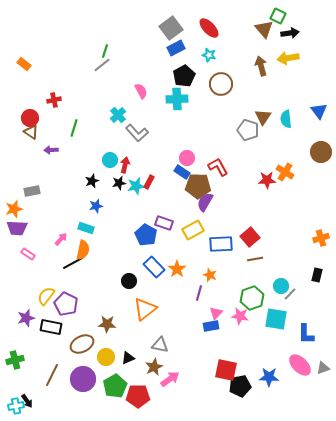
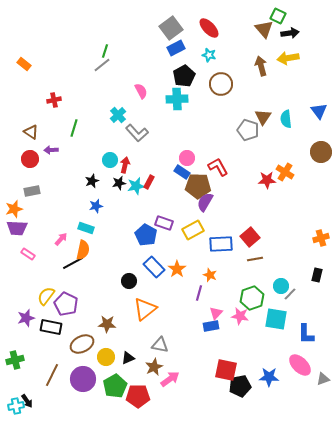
red circle at (30, 118): moved 41 px down
gray triangle at (323, 368): moved 11 px down
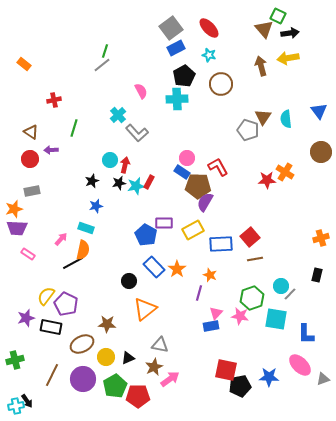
purple rectangle at (164, 223): rotated 18 degrees counterclockwise
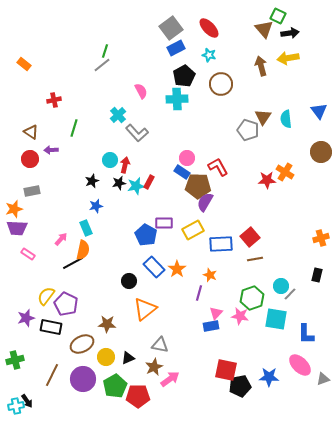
cyan rectangle at (86, 228): rotated 49 degrees clockwise
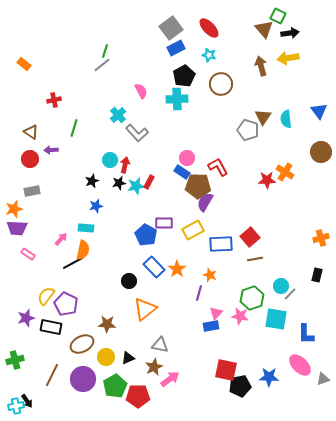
cyan rectangle at (86, 228): rotated 63 degrees counterclockwise
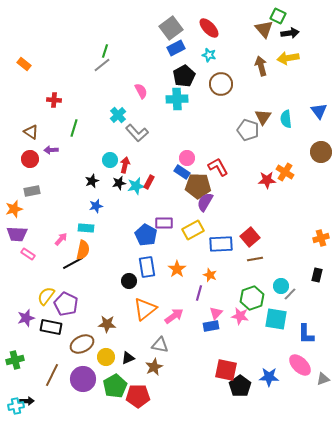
red cross at (54, 100): rotated 16 degrees clockwise
purple trapezoid at (17, 228): moved 6 px down
blue rectangle at (154, 267): moved 7 px left; rotated 35 degrees clockwise
pink arrow at (170, 379): moved 4 px right, 63 px up
black pentagon at (240, 386): rotated 25 degrees counterclockwise
black arrow at (27, 401): rotated 56 degrees counterclockwise
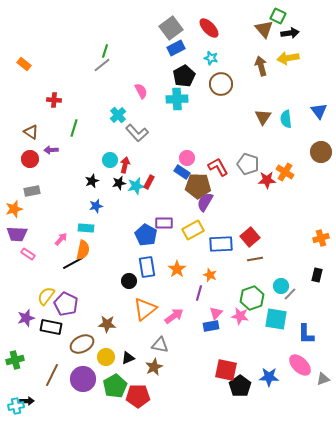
cyan star at (209, 55): moved 2 px right, 3 px down
gray pentagon at (248, 130): moved 34 px down
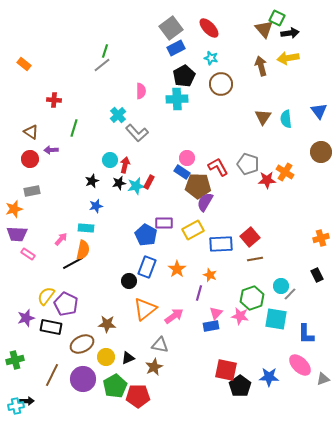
green square at (278, 16): moved 1 px left, 2 px down
pink semicircle at (141, 91): rotated 28 degrees clockwise
blue rectangle at (147, 267): rotated 30 degrees clockwise
black rectangle at (317, 275): rotated 40 degrees counterclockwise
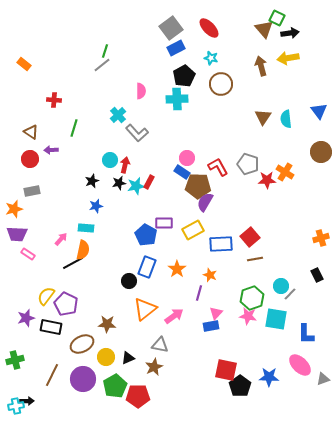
pink star at (240, 316): moved 8 px right
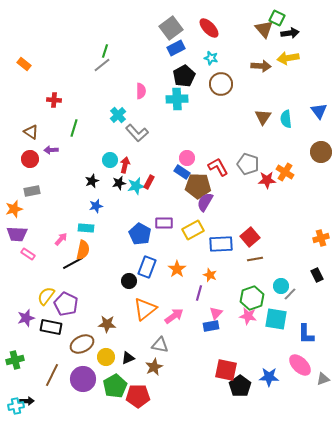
brown arrow at (261, 66): rotated 108 degrees clockwise
blue pentagon at (146, 235): moved 6 px left, 1 px up
